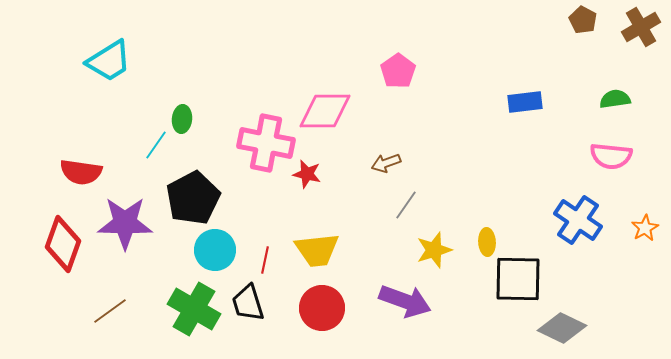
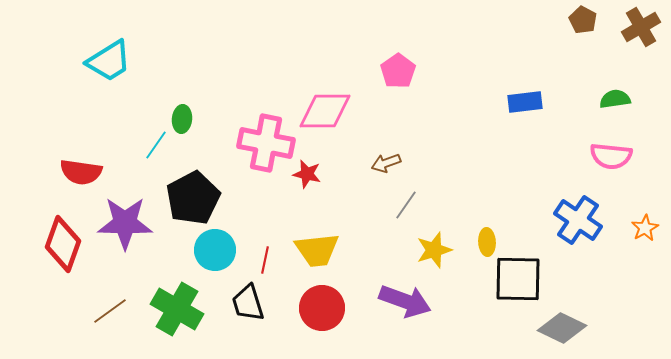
green cross: moved 17 px left
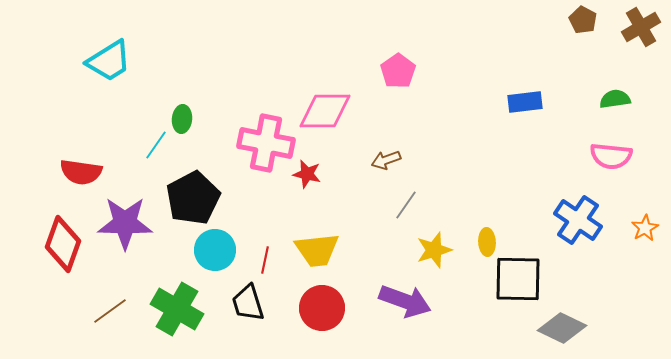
brown arrow: moved 3 px up
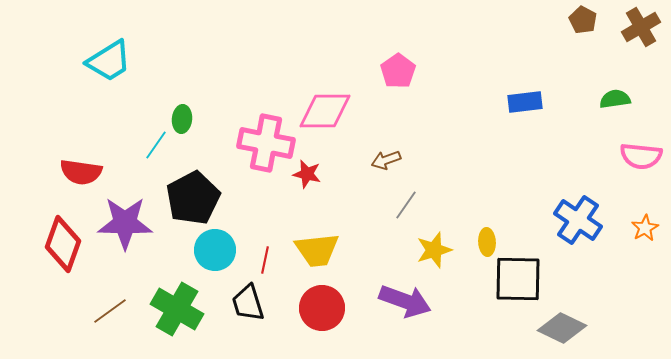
pink semicircle: moved 30 px right
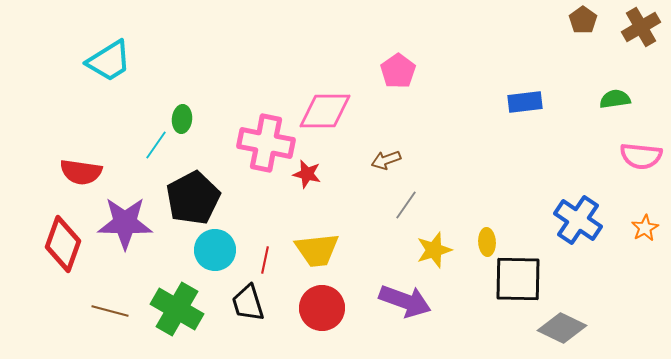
brown pentagon: rotated 8 degrees clockwise
brown line: rotated 51 degrees clockwise
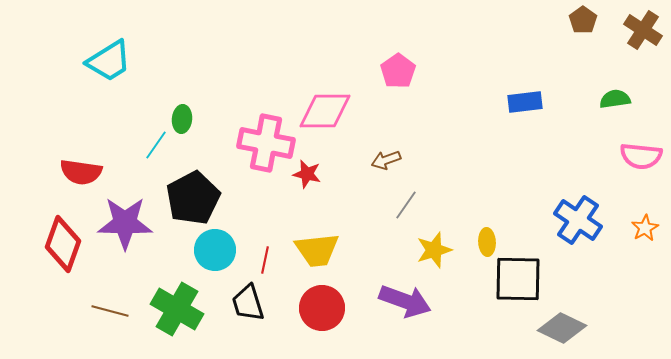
brown cross: moved 2 px right, 3 px down; rotated 27 degrees counterclockwise
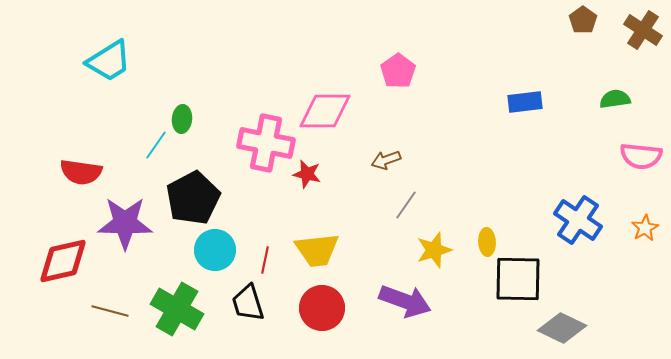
red diamond: moved 17 px down; rotated 58 degrees clockwise
